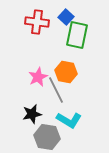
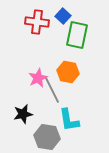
blue square: moved 3 px left, 1 px up
orange hexagon: moved 2 px right
pink star: moved 1 px down
gray line: moved 4 px left
black star: moved 9 px left
cyan L-shape: rotated 50 degrees clockwise
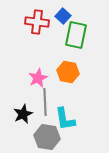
green rectangle: moved 1 px left
gray line: moved 7 px left, 12 px down; rotated 24 degrees clockwise
black star: rotated 12 degrees counterclockwise
cyan L-shape: moved 4 px left, 1 px up
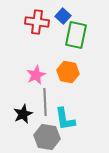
pink star: moved 2 px left, 3 px up
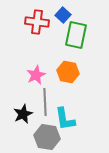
blue square: moved 1 px up
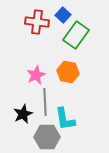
green rectangle: rotated 24 degrees clockwise
gray hexagon: rotated 10 degrees counterclockwise
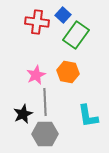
cyan L-shape: moved 23 px right, 3 px up
gray hexagon: moved 2 px left, 3 px up
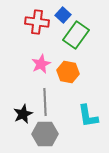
pink star: moved 5 px right, 11 px up
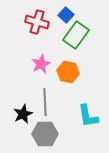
blue square: moved 3 px right
red cross: rotated 10 degrees clockwise
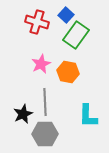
cyan L-shape: rotated 10 degrees clockwise
